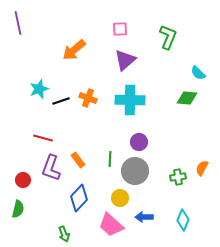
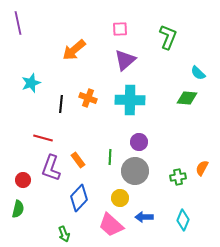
cyan star: moved 8 px left, 6 px up
black line: moved 3 px down; rotated 66 degrees counterclockwise
green line: moved 2 px up
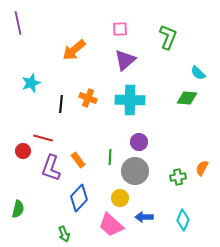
red circle: moved 29 px up
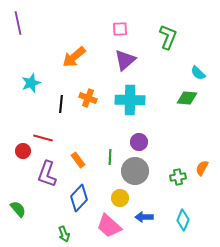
orange arrow: moved 7 px down
purple L-shape: moved 4 px left, 6 px down
green semicircle: rotated 54 degrees counterclockwise
pink trapezoid: moved 2 px left, 1 px down
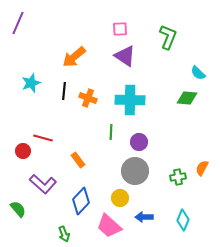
purple line: rotated 35 degrees clockwise
purple triangle: moved 4 px up; rotated 45 degrees counterclockwise
black line: moved 3 px right, 13 px up
green line: moved 1 px right, 25 px up
purple L-shape: moved 4 px left, 10 px down; rotated 68 degrees counterclockwise
blue diamond: moved 2 px right, 3 px down
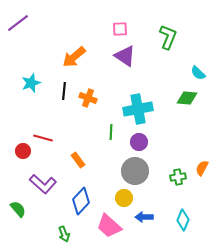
purple line: rotated 30 degrees clockwise
cyan cross: moved 8 px right, 9 px down; rotated 12 degrees counterclockwise
yellow circle: moved 4 px right
